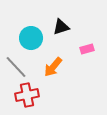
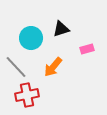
black triangle: moved 2 px down
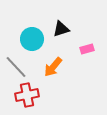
cyan circle: moved 1 px right, 1 px down
